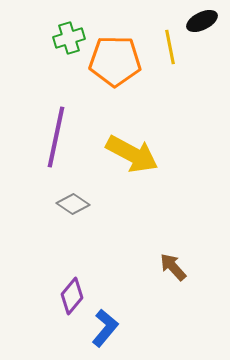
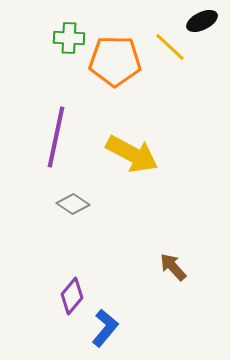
green cross: rotated 20 degrees clockwise
yellow line: rotated 36 degrees counterclockwise
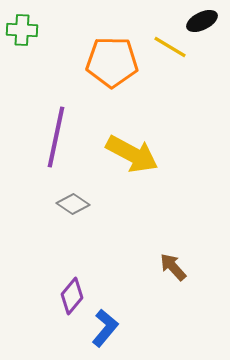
green cross: moved 47 px left, 8 px up
yellow line: rotated 12 degrees counterclockwise
orange pentagon: moved 3 px left, 1 px down
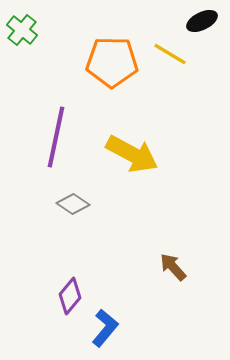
green cross: rotated 36 degrees clockwise
yellow line: moved 7 px down
purple diamond: moved 2 px left
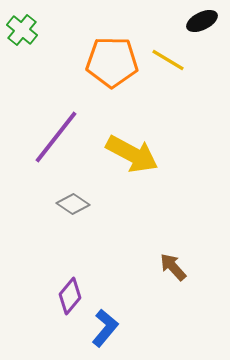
yellow line: moved 2 px left, 6 px down
purple line: rotated 26 degrees clockwise
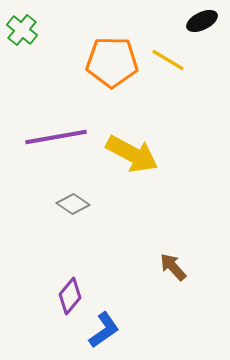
purple line: rotated 42 degrees clockwise
blue L-shape: moved 1 px left, 2 px down; rotated 15 degrees clockwise
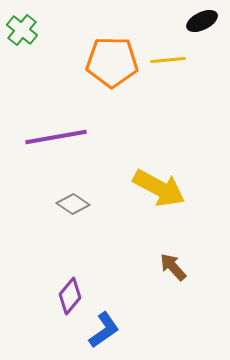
yellow line: rotated 36 degrees counterclockwise
yellow arrow: moved 27 px right, 34 px down
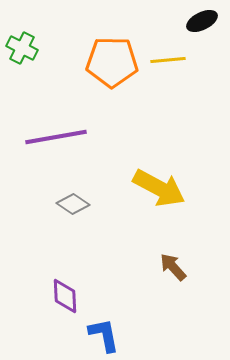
green cross: moved 18 px down; rotated 12 degrees counterclockwise
purple diamond: moved 5 px left; rotated 42 degrees counterclockwise
blue L-shape: moved 5 px down; rotated 66 degrees counterclockwise
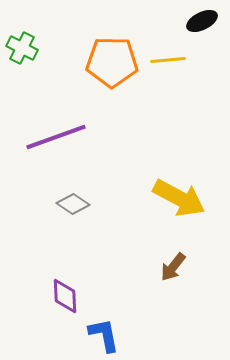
purple line: rotated 10 degrees counterclockwise
yellow arrow: moved 20 px right, 10 px down
brown arrow: rotated 100 degrees counterclockwise
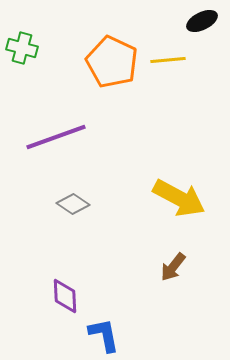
green cross: rotated 12 degrees counterclockwise
orange pentagon: rotated 24 degrees clockwise
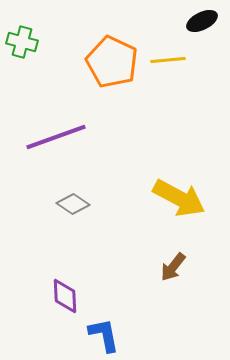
green cross: moved 6 px up
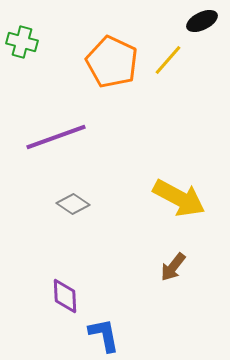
yellow line: rotated 44 degrees counterclockwise
